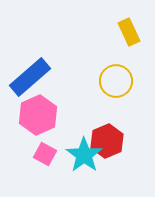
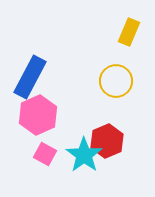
yellow rectangle: rotated 48 degrees clockwise
blue rectangle: rotated 21 degrees counterclockwise
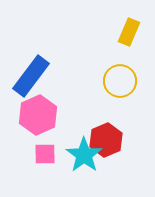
blue rectangle: moved 1 px right, 1 px up; rotated 9 degrees clockwise
yellow circle: moved 4 px right
red hexagon: moved 1 px left, 1 px up
pink square: rotated 30 degrees counterclockwise
